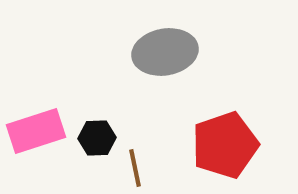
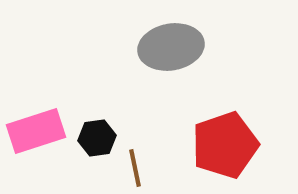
gray ellipse: moved 6 px right, 5 px up
black hexagon: rotated 6 degrees counterclockwise
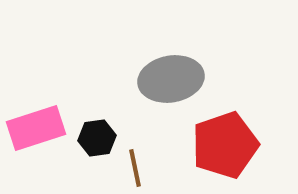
gray ellipse: moved 32 px down
pink rectangle: moved 3 px up
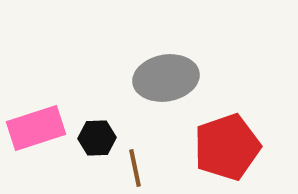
gray ellipse: moved 5 px left, 1 px up
black hexagon: rotated 6 degrees clockwise
red pentagon: moved 2 px right, 2 px down
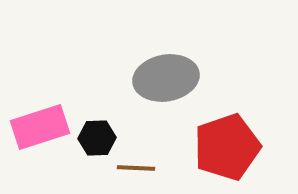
pink rectangle: moved 4 px right, 1 px up
brown line: moved 1 px right; rotated 75 degrees counterclockwise
